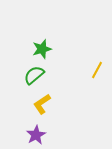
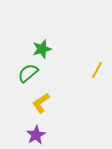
green semicircle: moved 6 px left, 2 px up
yellow L-shape: moved 1 px left, 1 px up
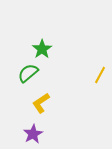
green star: rotated 18 degrees counterclockwise
yellow line: moved 3 px right, 5 px down
purple star: moved 3 px left, 1 px up
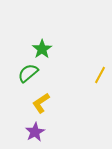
purple star: moved 2 px right, 2 px up
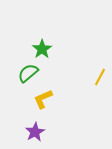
yellow line: moved 2 px down
yellow L-shape: moved 2 px right, 4 px up; rotated 10 degrees clockwise
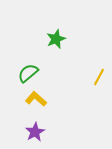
green star: moved 14 px right, 10 px up; rotated 12 degrees clockwise
yellow line: moved 1 px left
yellow L-shape: moved 7 px left; rotated 65 degrees clockwise
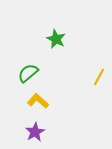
green star: rotated 24 degrees counterclockwise
yellow L-shape: moved 2 px right, 2 px down
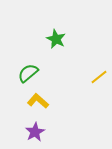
yellow line: rotated 24 degrees clockwise
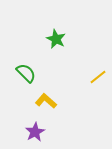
green semicircle: moved 2 px left; rotated 85 degrees clockwise
yellow line: moved 1 px left
yellow L-shape: moved 8 px right
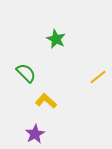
purple star: moved 2 px down
